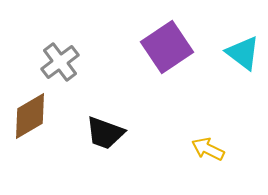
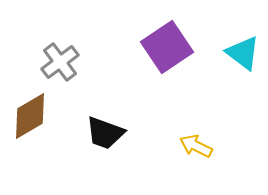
yellow arrow: moved 12 px left, 3 px up
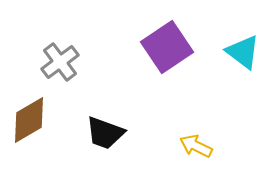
cyan triangle: moved 1 px up
brown diamond: moved 1 px left, 4 px down
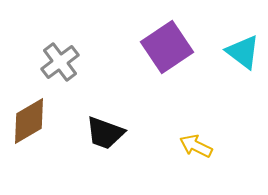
brown diamond: moved 1 px down
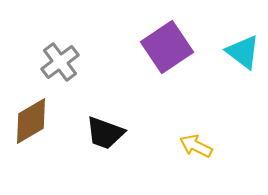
brown diamond: moved 2 px right
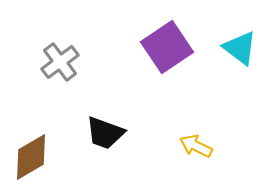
cyan triangle: moved 3 px left, 4 px up
brown diamond: moved 36 px down
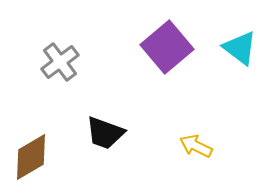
purple square: rotated 6 degrees counterclockwise
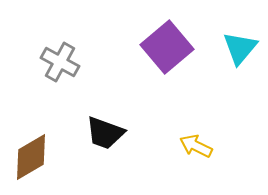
cyan triangle: rotated 33 degrees clockwise
gray cross: rotated 24 degrees counterclockwise
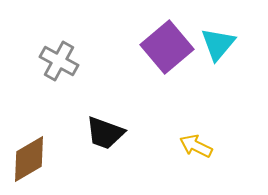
cyan triangle: moved 22 px left, 4 px up
gray cross: moved 1 px left, 1 px up
brown diamond: moved 2 px left, 2 px down
